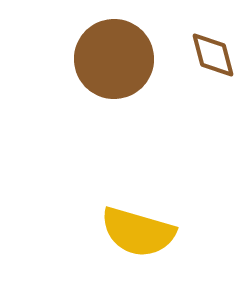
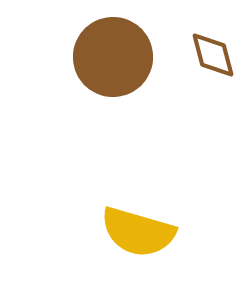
brown circle: moved 1 px left, 2 px up
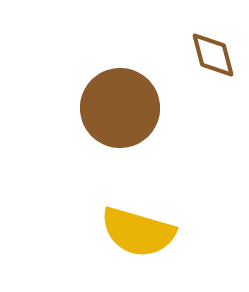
brown circle: moved 7 px right, 51 px down
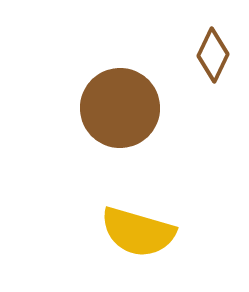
brown diamond: rotated 40 degrees clockwise
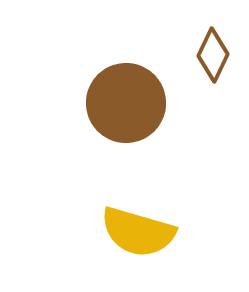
brown circle: moved 6 px right, 5 px up
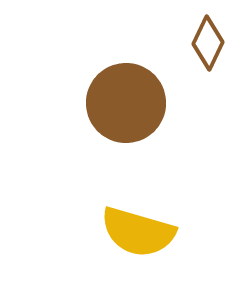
brown diamond: moved 5 px left, 12 px up
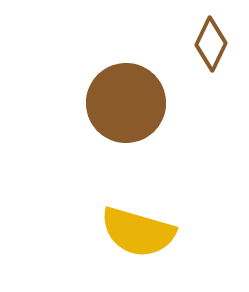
brown diamond: moved 3 px right, 1 px down
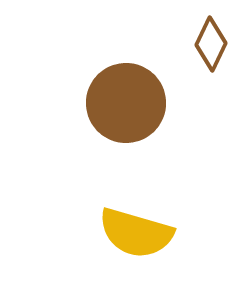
yellow semicircle: moved 2 px left, 1 px down
